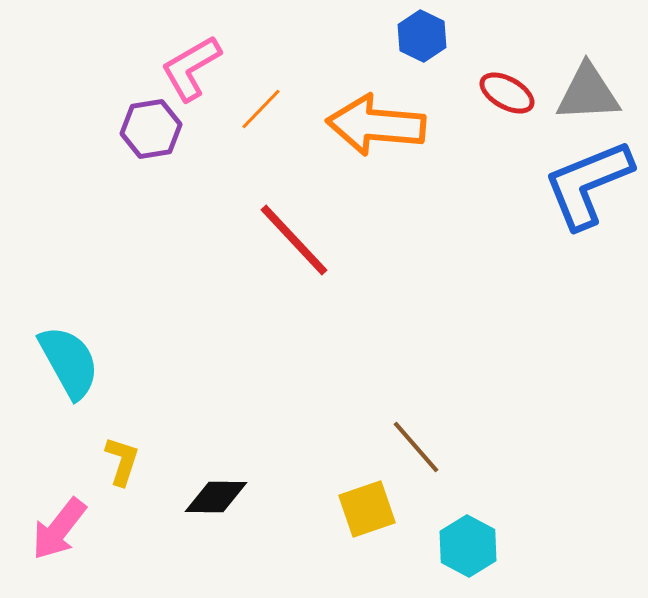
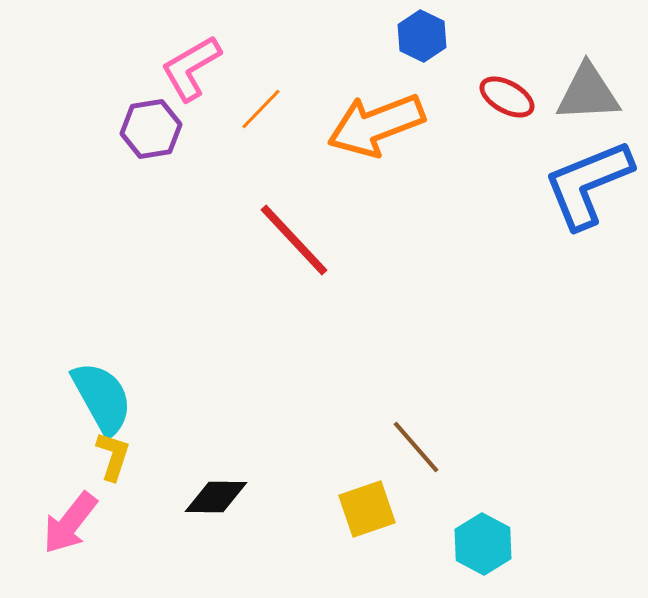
red ellipse: moved 4 px down
orange arrow: rotated 26 degrees counterclockwise
cyan semicircle: moved 33 px right, 36 px down
yellow L-shape: moved 9 px left, 5 px up
pink arrow: moved 11 px right, 6 px up
cyan hexagon: moved 15 px right, 2 px up
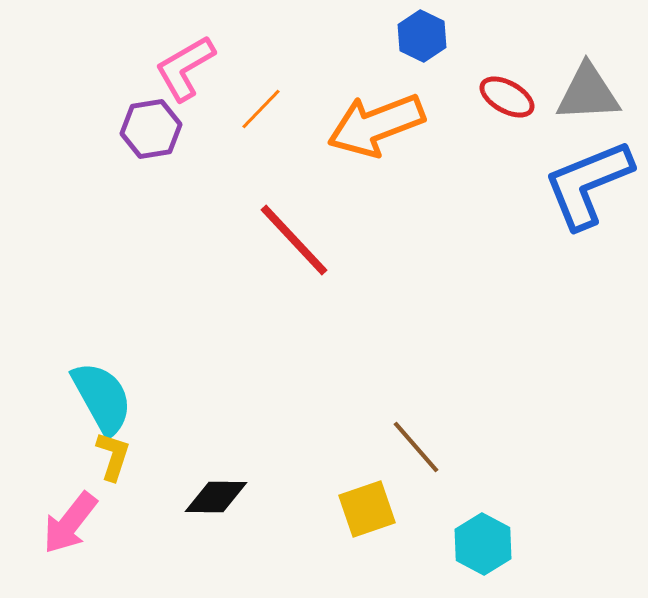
pink L-shape: moved 6 px left
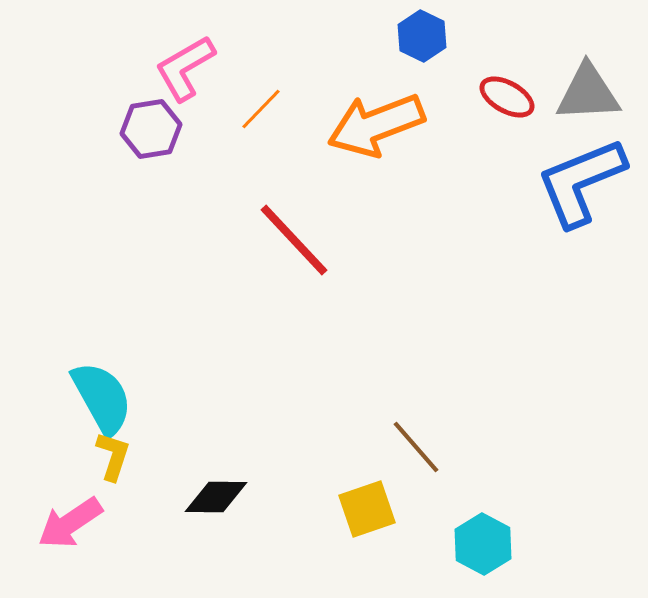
blue L-shape: moved 7 px left, 2 px up
pink arrow: rotated 18 degrees clockwise
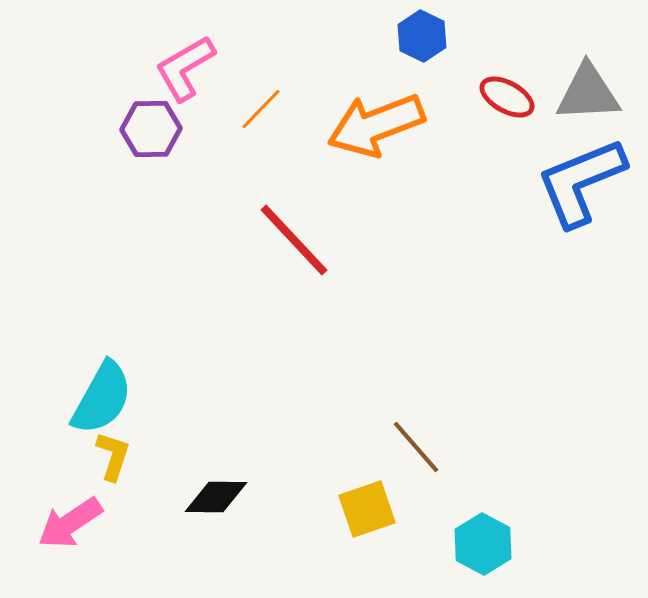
purple hexagon: rotated 8 degrees clockwise
cyan semicircle: rotated 58 degrees clockwise
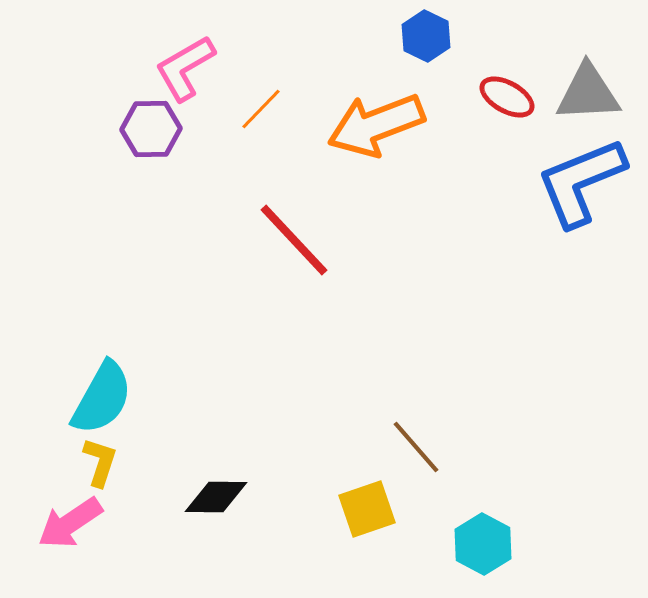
blue hexagon: moved 4 px right
yellow L-shape: moved 13 px left, 6 px down
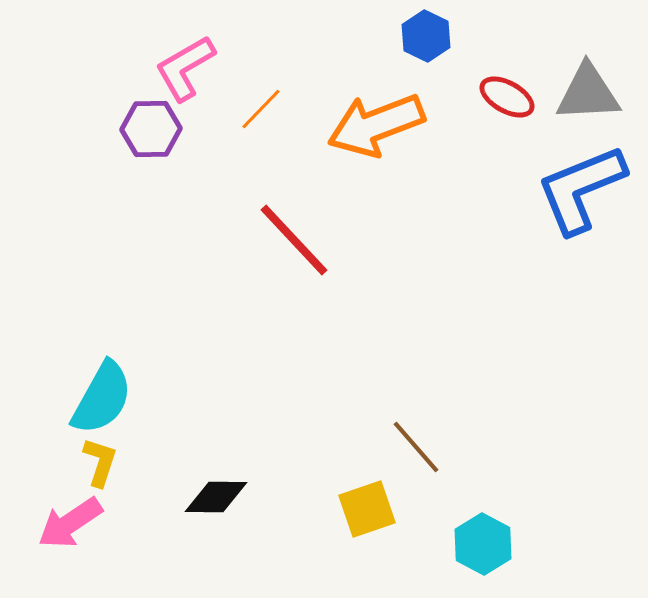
blue L-shape: moved 7 px down
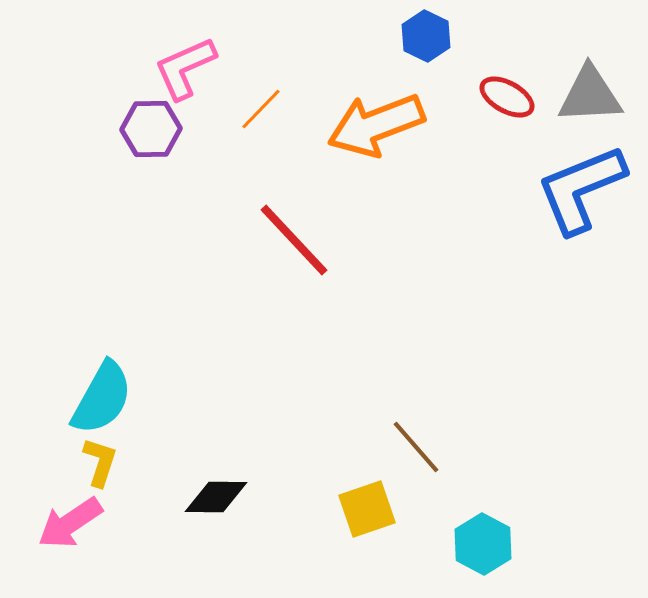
pink L-shape: rotated 6 degrees clockwise
gray triangle: moved 2 px right, 2 px down
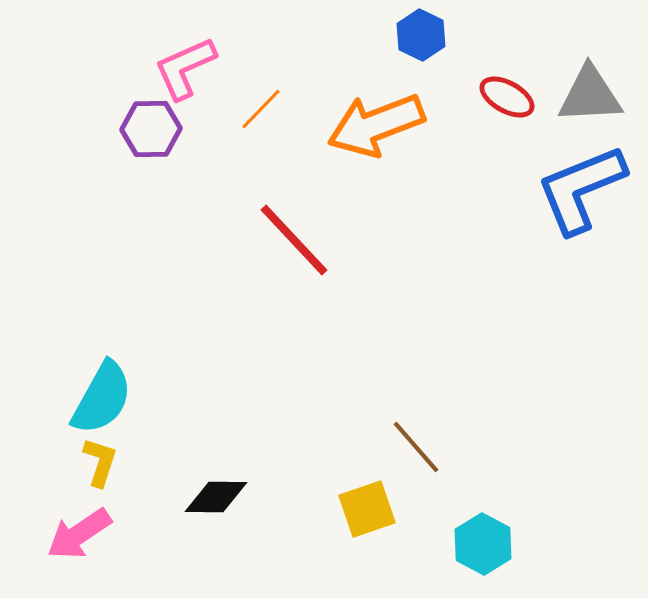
blue hexagon: moved 5 px left, 1 px up
pink arrow: moved 9 px right, 11 px down
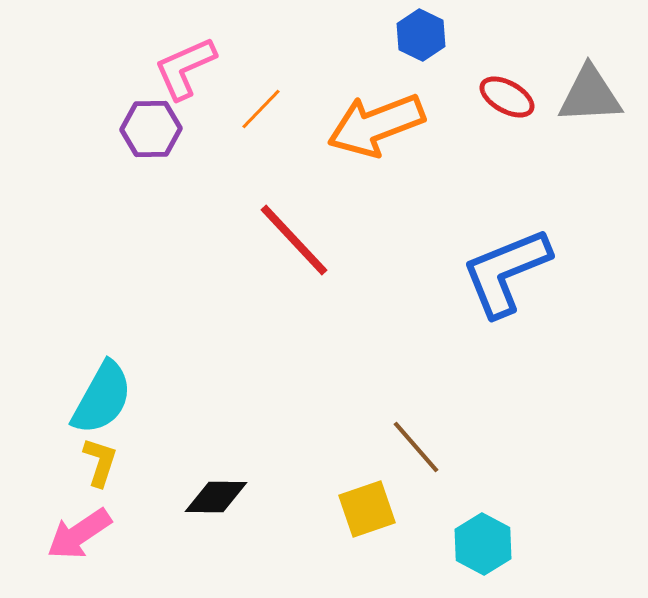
blue L-shape: moved 75 px left, 83 px down
